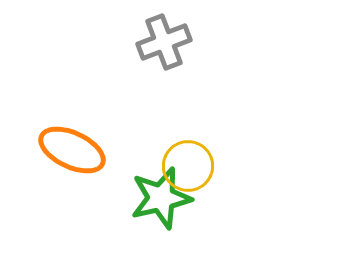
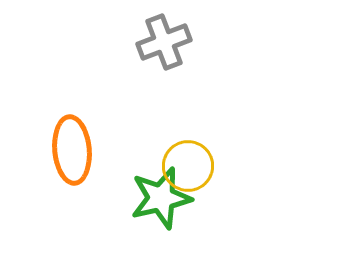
orange ellipse: rotated 60 degrees clockwise
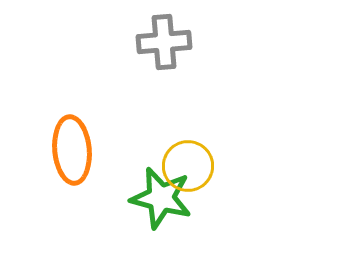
gray cross: rotated 16 degrees clockwise
green star: rotated 28 degrees clockwise
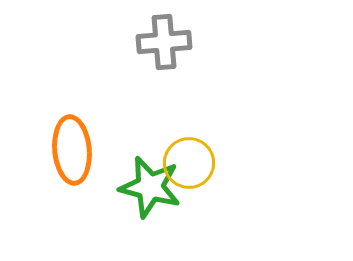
yellow circle: moved 1 px right, 3 px up
green star: moved 11 px left, 11 px up
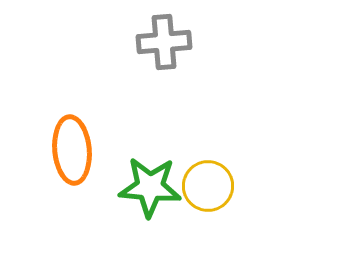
yellow circle: moved 19 px right, 23 px down
green star: rotated 10 degrees counterclockwise
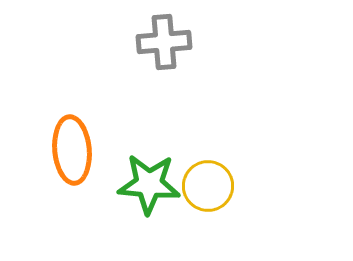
green star: moved 1 px left, 3 px up
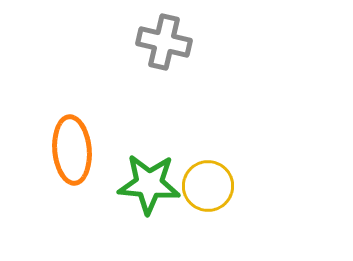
gray cross: rotated 18 degrees clockwise
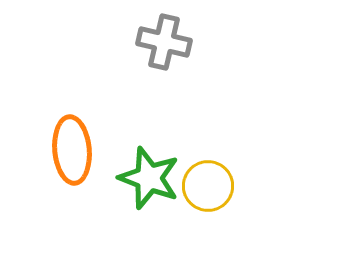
green star: moved 6 px up; rotated 16 degrees clockwise
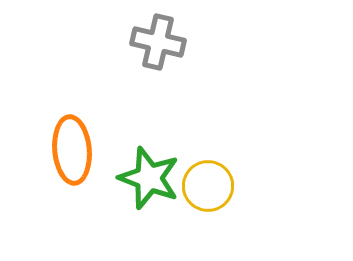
gray cross: moved 6 px left
